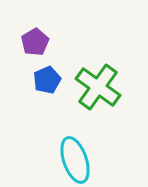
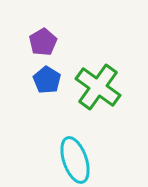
purple pentagon: moved 8 px right
blue pentagon: rotated 16 degrees counterclockwise
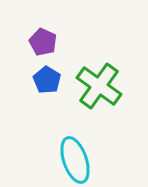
purple pentagon: rotated 16 degrees counterclockwise
green cross: moved 1 px right, 1 px up
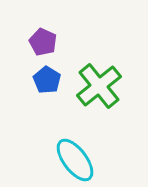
green cross: rotated 15 degrees clockwise
cyan ellipse: rotated 18 degrees counterclockwise
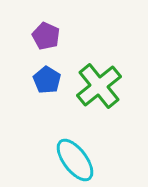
purple pentagon: moved 3 px right, 6 px up
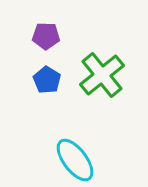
purple pentagon: rotated 24 degrees counterclockwise
green cross: moved 3 px right, 11 px up
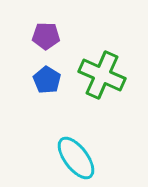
green cross: rotated 27 degrees counterclockwise
cyan ellipse: moved 1 px right, 2 px up
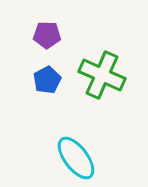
purple pentagon: moved 1 px right, 1 px up
blue pentagon: rotated 12 degrees clockwise
